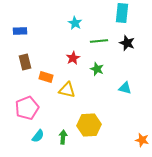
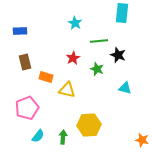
black star: moved 9 px left, 12 px down
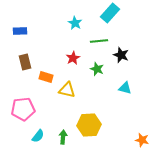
cyan rectangle: moved 12 px left; rotated 36 degrees clockwise
black star: moved 3 px right
pink pentagon: moved 4 px left, 1 px down; rotated 15 degrees clockwise
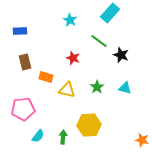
cyan star: moved 5 px left, 3 px up
green line: rotated 42 degrees clockwise
red star: rotated 24 degrees counterclockwise
green star: moved 18 px down; rotated 16 degrees clockwise
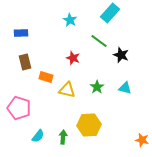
blue rectangle: moved 1 px right, 2 px down
pink pentagon: moved 4 px left, 1 px up; rotated 25 degrees clockwise
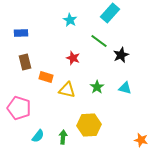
black star: rotated 28 degrees clockwise
orange star: moved 1 px left
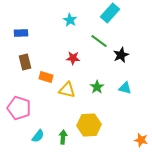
red star: rotated 16 degrees counterclockwise
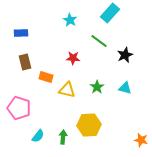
black star: moved 4 px right
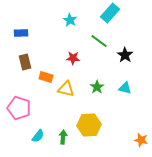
black star: rotated 14 degrees counterclockwise
yellow triangle: moved 1 px left, 1 px up
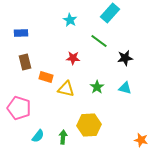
black star: moved 3 px down; rotated 28 degrees clockwise
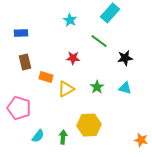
yellow triangle: rotated 42 degrees counterclockwise
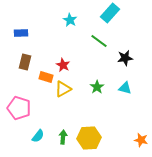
red star: moved 10 px left, 7 px down; rotated 24 degrees clockwise
brown rectangle: rotated 28 degrees clockwise
yellow triangle: moved 3 px left
yellow hexagon: moved 13 px down
